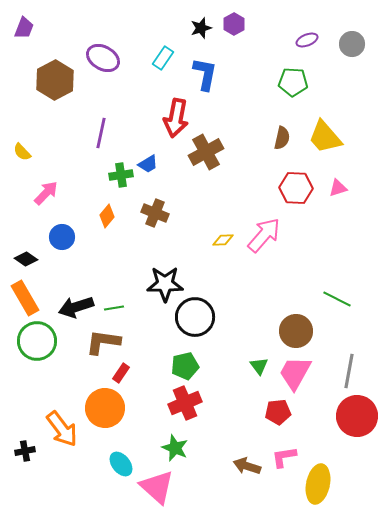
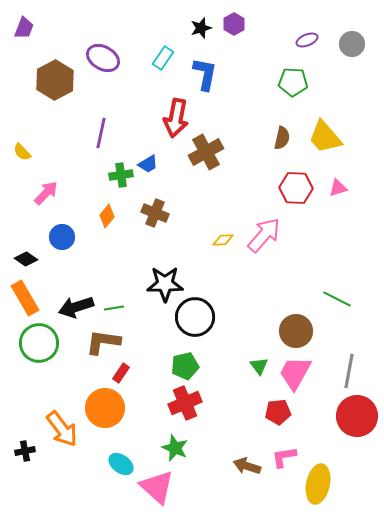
green circle at (37, 341): moved 2 px right, 2 px down
cyan ellipse at (121, 464): rotated 15 degrees counterclockwise
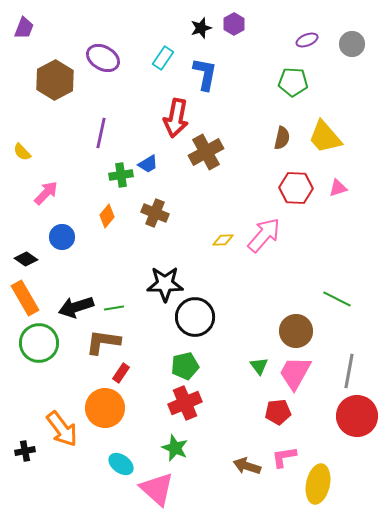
pink triangle at (157, 487): moved 2 px down
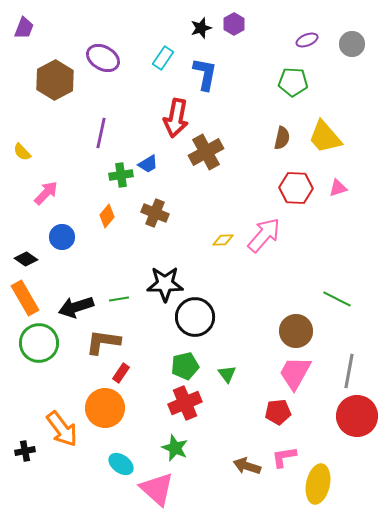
green line at (114, 308): moved 5 px right, 9 px up
green triangle at (259, 366): moved 32 px left, 8 px down
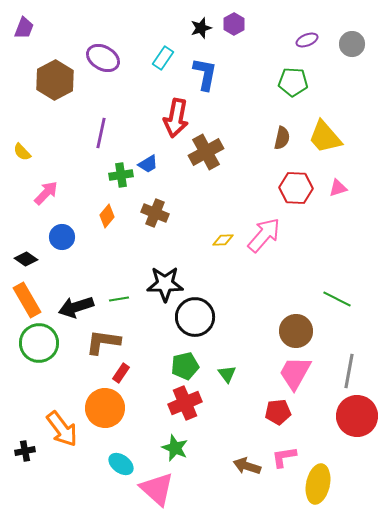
orange rectangle at (25, 298): moved 2 px right, 2 px down
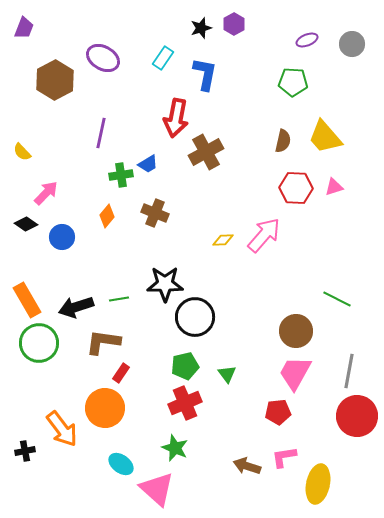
brown semicircle at (282, 138): moved 1 px right, 3 px down
pink triangle at (338, 188): moved 4 px left, 1 px up
black diamond at (26, 259): moved 35 px up
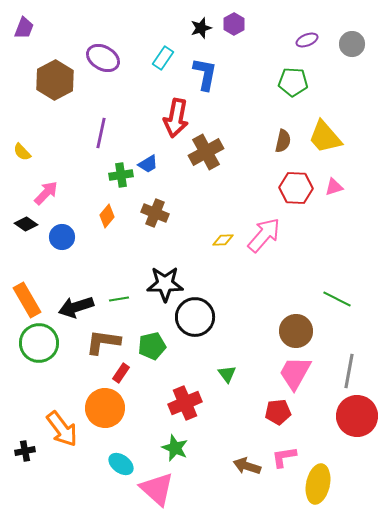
green pentagon at (185, 366): moved 33 px left, 20 px up
